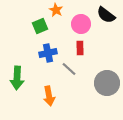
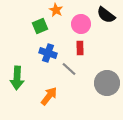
blue cross: rotated 30 degrees clockwise
orange arrow: rotated 132 degrees counterclockwise
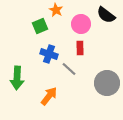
blue cross: moved 1 px right, 1 px down
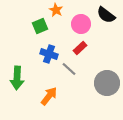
red rectangle: rotated 48 degrees clockwise
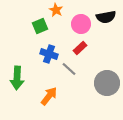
black semicircle: moved 2 px down; rotated 48 degrees counterclockwise
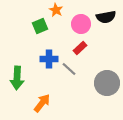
blue cross: moved 5 px down; rotated 18 degrees counterclockwise
orange arrow: moved 7 px left, 7 px down
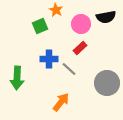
orange arrow: moved 19 px right, 1 px up
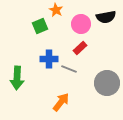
gray line: rotated 21 degrees counterclockwise
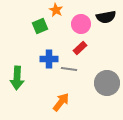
gray line: rotated 14 degrees counterclockwise
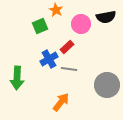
red rectangle: moved 13 px left, 1 px up
blue cross: rotated 30 degrees counterclockwise
gray circle: moved 2 px down
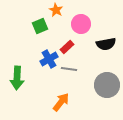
black semicircle: moved 27 px down
